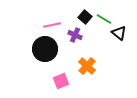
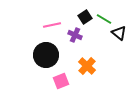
black square: rotated 16 degrees clockwise
black circle: moved 1 px right, 6 px down
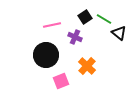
purple cross: moved 2 px down
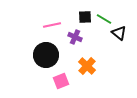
black square: rotated 32 degrees clockwise
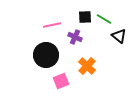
black triangle: moved 3 px down
